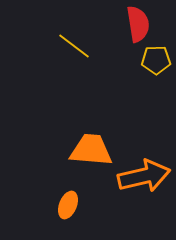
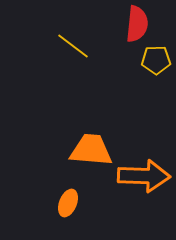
red semicircle: moved 1 px left; rotated 15 degrees clockwise
yellow line: moved 1 px left
orange arrow: rotated 15 degrees clockwise
orange ellipse: moved 2 px up
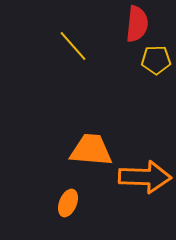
yellow line: rotated 12 degrees clockwise
orange arrow: moved 1 px right, 1 px down
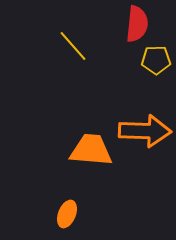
orange arrow: moved 46 px up
orange ellipse: moved 1 px left, 11 px down
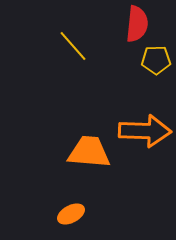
orange trapezoid: moved 2 px left, 2 px down
orange ellipse: moved 4 px right; rotated 40 degrees clockwise
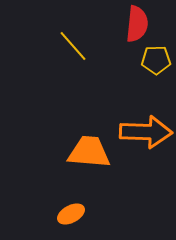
orange arrow: moved 1 px right, 1 px down
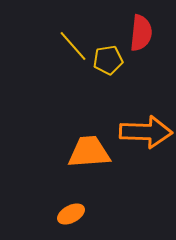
red semicircle: moved 4 px right, 9 px down
yellow pentagon: moved 48 px left; rotated 8 degrees counterclockwise
orange trapezoid: rotated 9 degrees counterclockwise
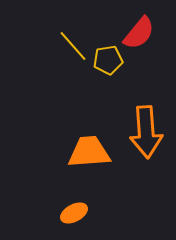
red semicircle: moved 2 px left; rotated 33 degrees clockwise
orange arrow: rotated 84 degrees clockwise
orange ellipse: moved 3 px right, 1 px up
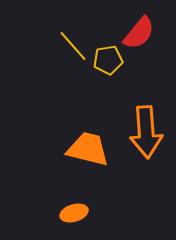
orange trapezoid: moved 1 px left, 3 px up; rotated 18 degrees clockwise
orange ellipse: rotated 12 degrees clockwise
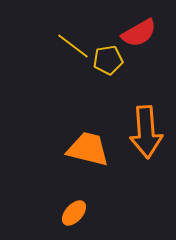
red semicircle: rotated 21 degrees clockwise
yellow line: rotated 12 degrees counterclockwise
orange ellipse: rotated 32 degrees counterclockwise
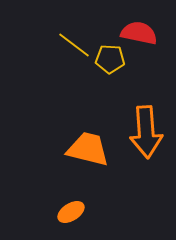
red semicircle: rotated 138 degrees counterclockwise
yellow line: moved 1 px right, 1 px up
yellow pentagon: moved 2 px right, 1 px up; rotated 12 degrees clockwise
orange ellipse: moved 3 px left, 1 px up; rotated 16 degrees clockwise
